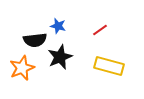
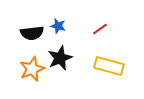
red line: moved 1 px up
black semicircle: moved 3 px left, 7 px up
black star: moved 1 px down
orange star: moved 10 px right, 1 px down
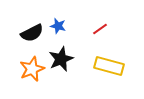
black semicircle: rotated 20 degrees counterclockwise
black star: moved 1 px right, 1 px down
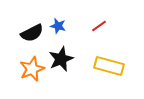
red line: moved 1 px left, 3 px up
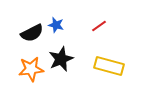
blue star: moved 2 px left, 1 px up
orange star: moved 1 px left; rotated 15 degrees clockwise
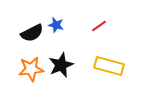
black star: moved 6 px down
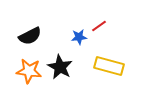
blue star: moved 23 px right, 12 px down; rotated 21 degrees counterclockwise
black semicircle: moved 2 px left, 3 px down
black star: moved 1 px left, 2 px down; rotated 20 degrees counterclockwise
orange star: moved 2 px left, 2 px down; rotated 15 degrees clockwise
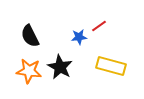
black semicircle: rotated 90 degrees clockwise
yellow rectangle: moved 2 px right
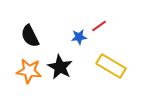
yellow rectangle: rotated 16 degrees clockwise
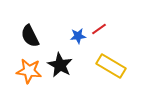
red line: moved 3 px down
blue star: moved 1 px left, 1 px up
black star: moved 2 px up
